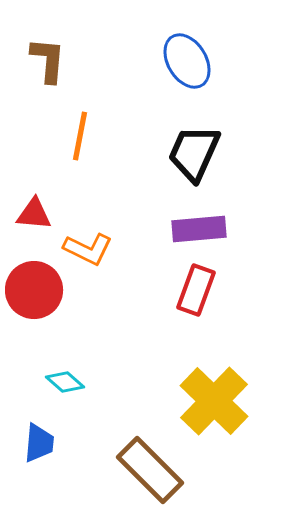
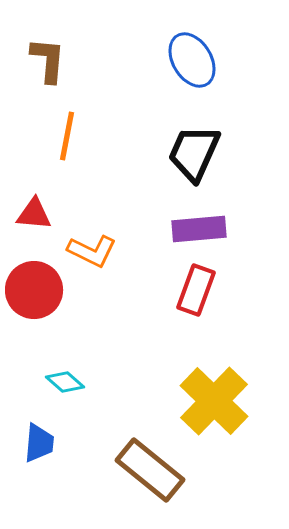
blue ellipse: moved 5 px right, 1 px up
orange line: moved 13 px left
orange L-shape: moved 4 px right, 2 px down
brown rectangle: rotated 6 degrees counterclockwise
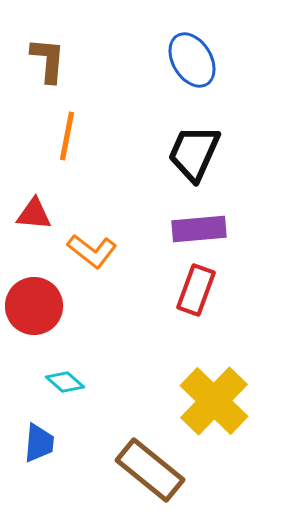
orange L-shape: rotated 12 degrees clockwise
red circle: moved 16 px down
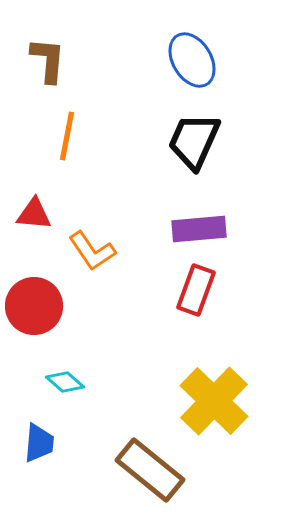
black trapezoid: moved 12 px up
orange L-shape: rotated 18 degrees clockwise
